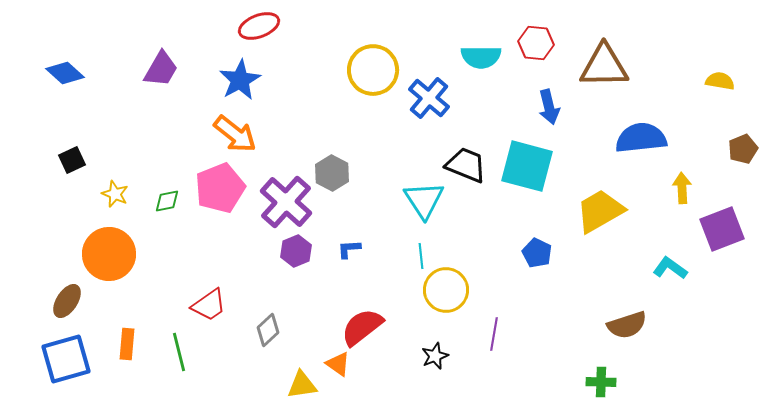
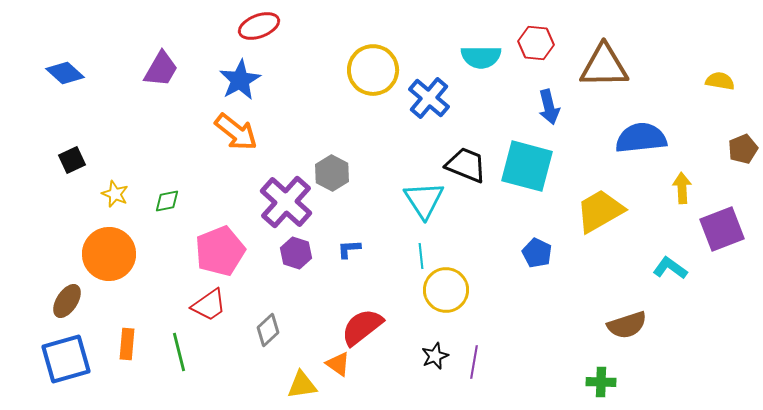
orange arrow at (235, 134): moved 1 px right, 2 px up
pink pentagon at (220, 188): moved 63 px down
purple hexagon at (296, 251): moved 2 px down; rotated 20 degrees counterclockwise
purple line at (494, 334): moved 20 px left, 28 px down
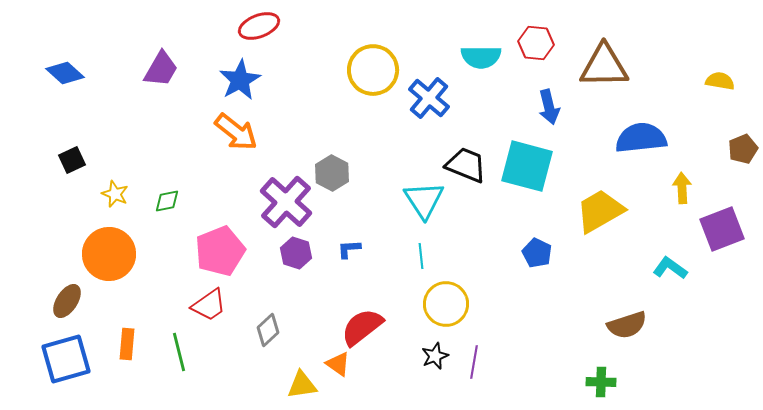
yellow circle at (446, 290): moved 14 px down
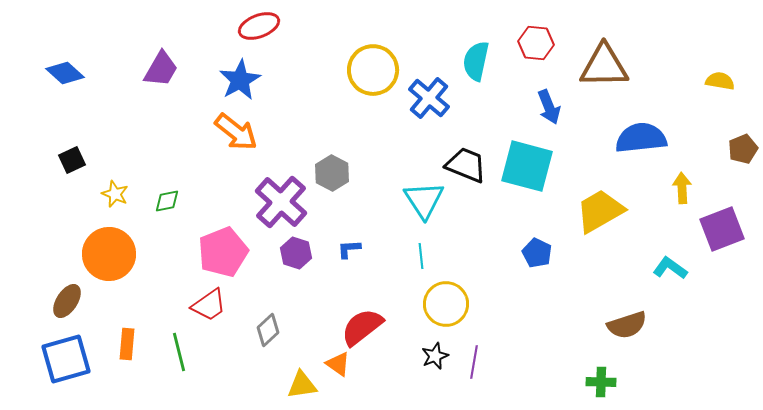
cyan semicircle at (481, 57): moved 5 px left, 4 px down; rotated 102 degrees clockwise
blue arrow at (549, 107): rotated 8 degrees counterclockwise
purple cross at (286, 202): moved 5 px left
pink pentagon at (220, 251): moved 3 px right, 1 px down
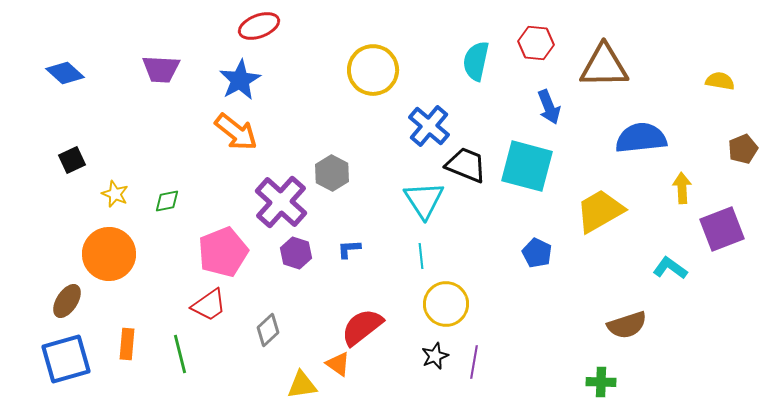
purple trapezoid at (161, 69): rotated 63 degrees clockwise
blue cross at (429, 98): moved 28 px down
green line at (179, 352): moved 1 px right, 2 px down
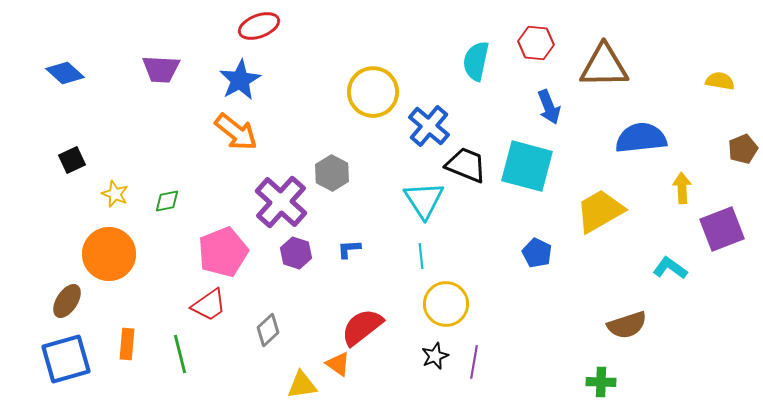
yellow circle at (373, 70): moved 22 px down
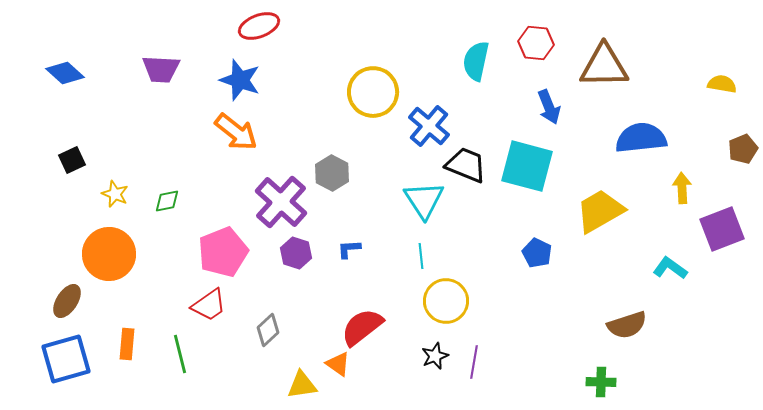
blue star at (240, 80): rotated 24 degrees counterclockwise
yellow semicircle at (720, 81): moved 2 px right, 3 px down
yellow circle at (446, 304): moved 3 px up
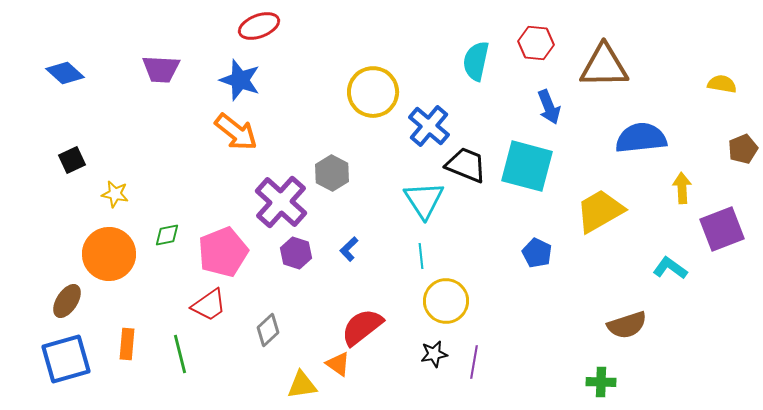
yellow star at (115, 194): rotated 12 degrees counterclockwise
green diamond at (167, 201): moved 34 px down
blue L-shape at (349, 249): rotated 40 degrees counterclockwise
black star at (435, 356): moved 1 px left, 2 px up; rotated 12 degrees clockwise
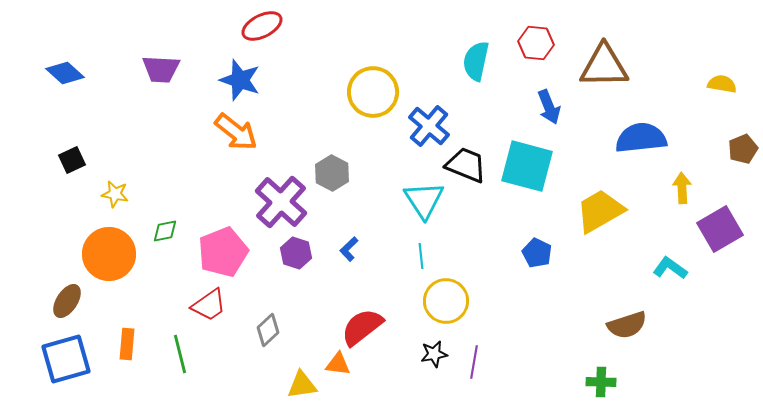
red ellipse at (259, 26): moved 3 px right; rotated 6 degrees counterclockwise
purple square at (722, 229): moved 2 px left; rotated 9 degrees counterclockwise
green diamond at (167, 235): moved 2 px left, 4 px up
orange triangle at (338, 364): rotated 28 degrees counterclockwise
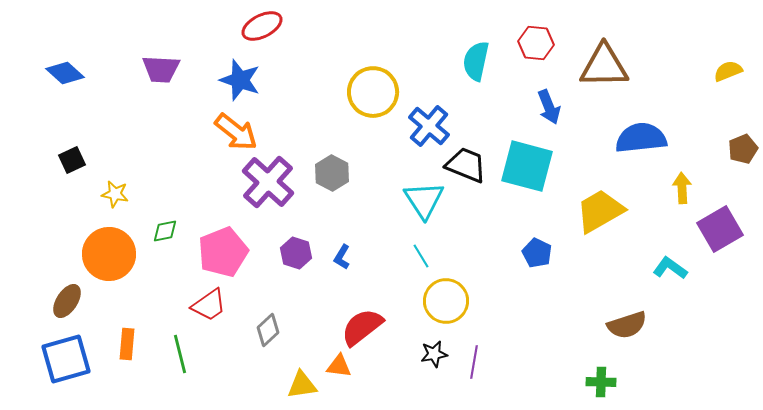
yellow semicircle at (722, 84): moved 6 px right, 13 px up; rotated 32 degrees counterclockwise
purple cross at (281, 202): moved 13 px left, 20 px up
blue L-shape at (349, 249): moved 7 px left, 8 px down; rotated 15 degrees counterclockwise
cyan line at (421, 256): rotated 25 degrees counterclockwise
orange triangle at (338, 364): moved 1 px right, 2 px down
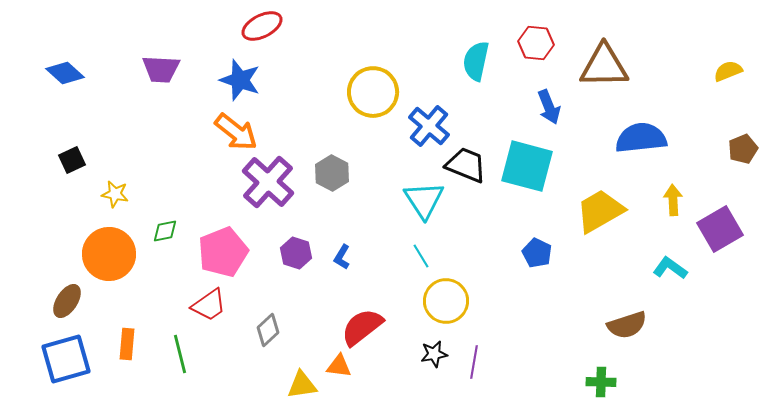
yellow arrow at (682, 188): moved 9 px left, 12 px down
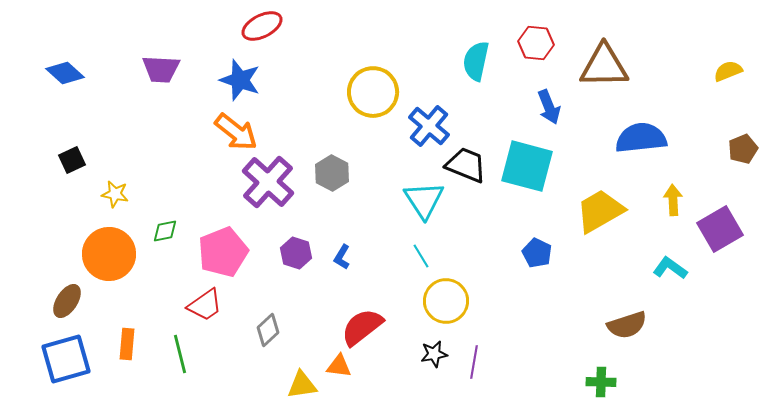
red trapezoid at (209, 305): moved 4 px left
